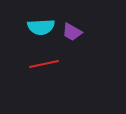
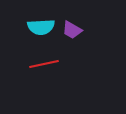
purple trapezoid: moved 2 px up
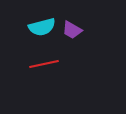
cyan semicircle: moved 1 px right; rotated 12 degrees counterclockwise
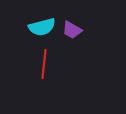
red line: rotated 72 degrees counterclockwise
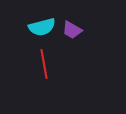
red line: rotated 16 degrees counterclockwise
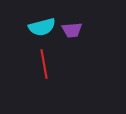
purple trapezoid: rotated 35 degrees counterclockwise
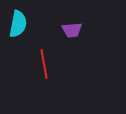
cyan semicircle: moved 24 px left, 3 px up; rotated 64 degrees counterclockwise
